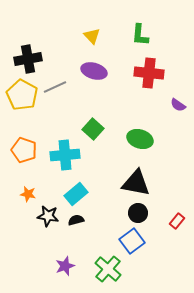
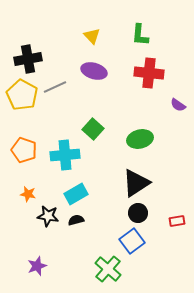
green ellipse: rotated 30 degrees counterclockwise
black triangle: rotated 44 degrees counterclockwise
cyan rectangle: rotated 10 degrees clockwise
red rectangle: rotated 42 degrees clockwise
purple star: moved 28 px left
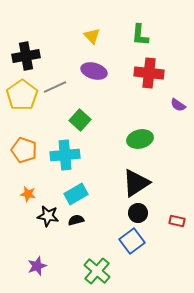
black cross: moved 2 px left, 3 px up
yellow pentagon: rotated 8 degrees clockwise
green square: moved 13 px left, 9 px up
red rectangle: rotated 21 degrees clockwise
green cross: moved 11 px left, 2 px down
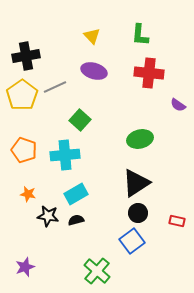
purple star: moved 12 px left, 1 px down
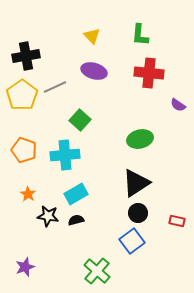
orange star: rotated 21 degrees clockwise
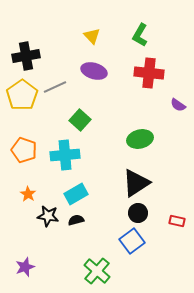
green L-shape: rotated 25 degrees clockwise
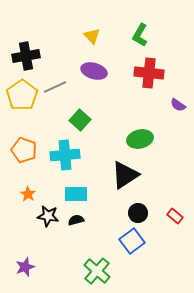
black triangle: moved 11 px left, 8 px up
cyan rectangle: rotated 30 degrees clockwise
red rectangle: moved 2 px left, 5 px up; rotated 28 degrees clockwise
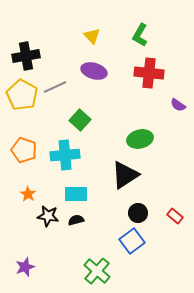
yellow pentagon: rotated 8 degrees counterclockwise
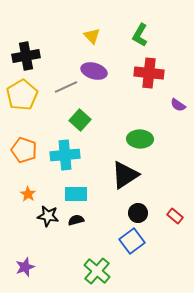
gray line: moved 11 px right
yellow pentagon: rotated 12 degrees clockwise
green ellipse: rotated 15 degrees clockwise
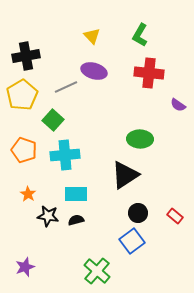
green square: moved 27 px left
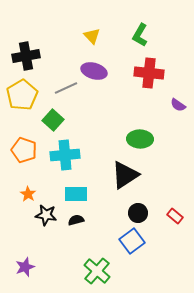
gray line: moved 1 px down
black star: moved 2 px left, 1 px up
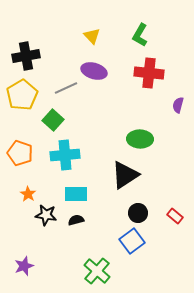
purple semicircle: rotated 70 degrees clockwise
orange pentagon: moved 4 px left, 3 px down
purple star: moved 1 px left, 1 px up
